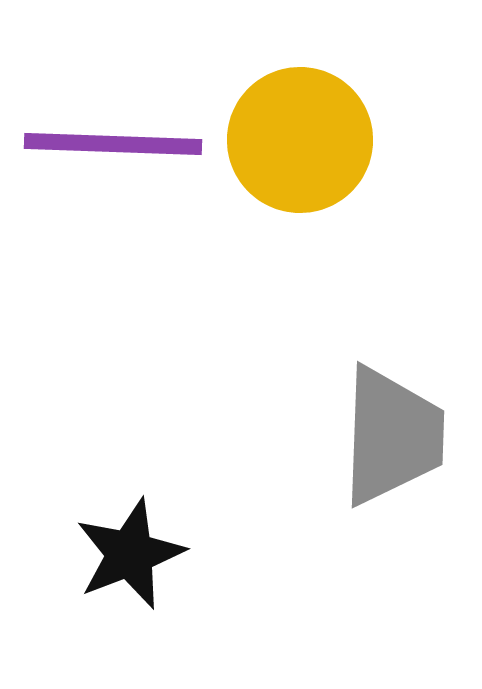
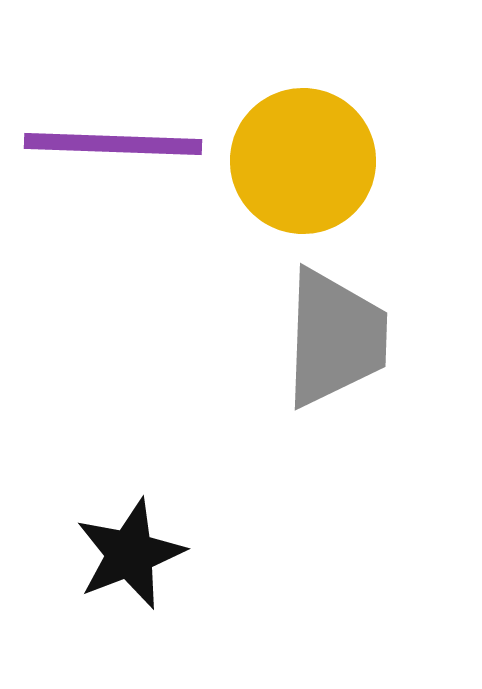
yellow circle: moved 3 px right, 21 px down
gray trapezoid: moved 57 px left, 98 px up
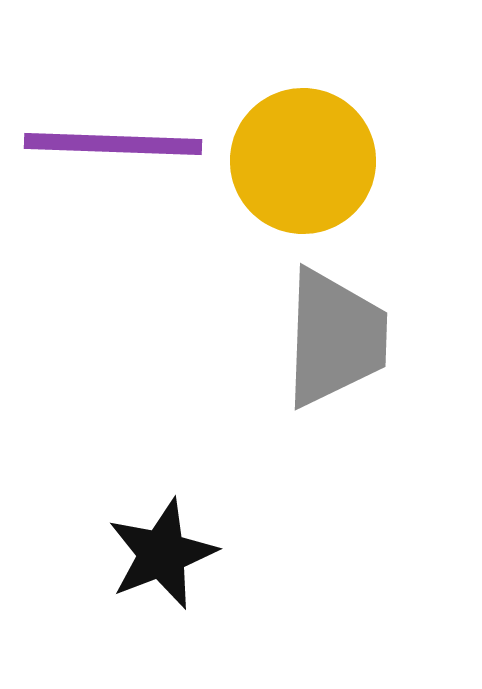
black star: moved 32 px right
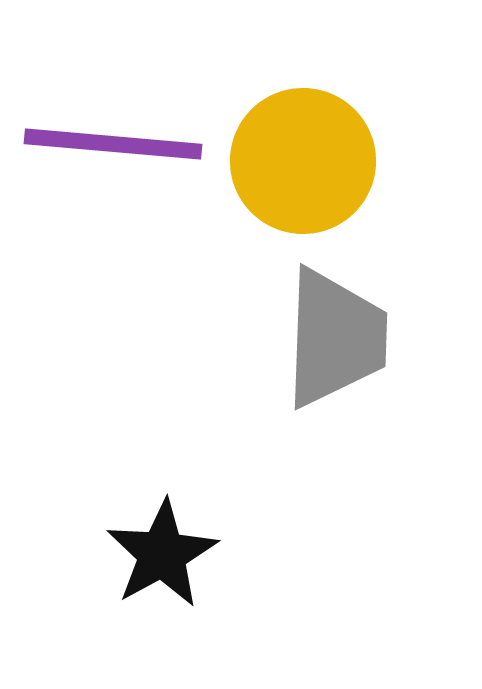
purple line: rotated 3 degrees clockwise
black star: rotated 8 degrees counterclockwise
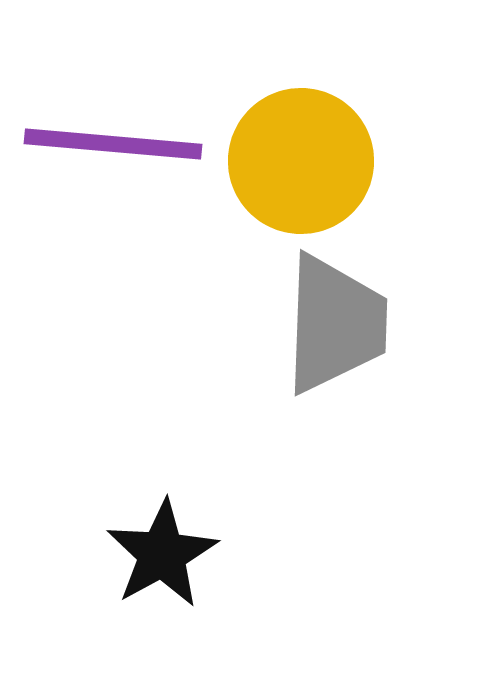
yellow circle: moved 2 px left
gray trapezoid: moved 14 px up
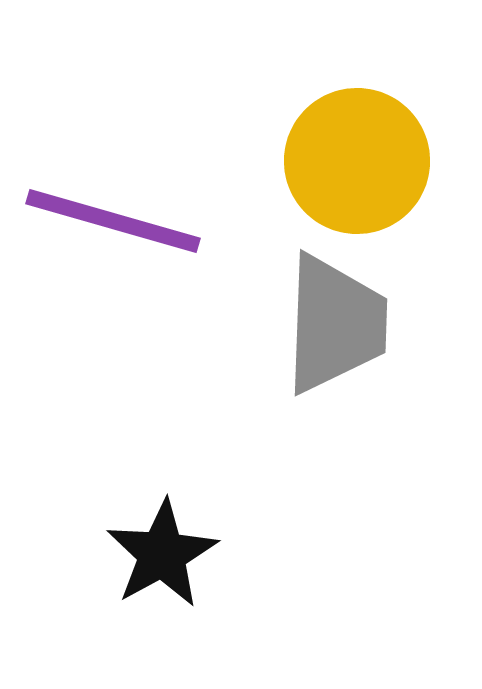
purple line: moved 77 px down; rotated 11 degrees clockwise
yellow circle: moved 56 px right
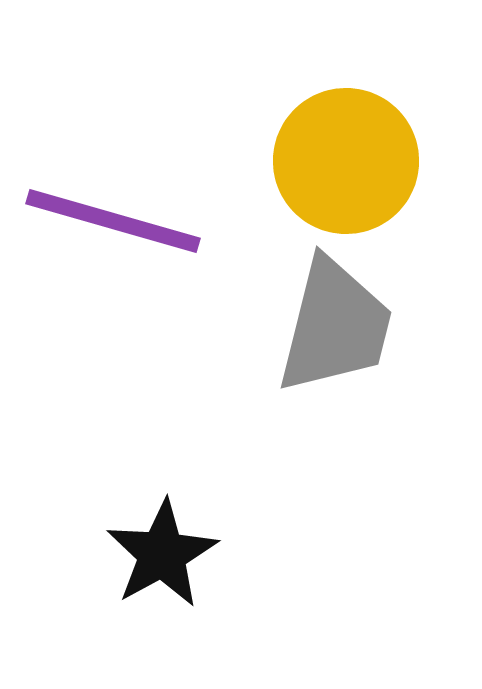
yellow circle: moved 11 px left
gray trapezoid: moved 2 px down; rotated 12 degrees clockwise
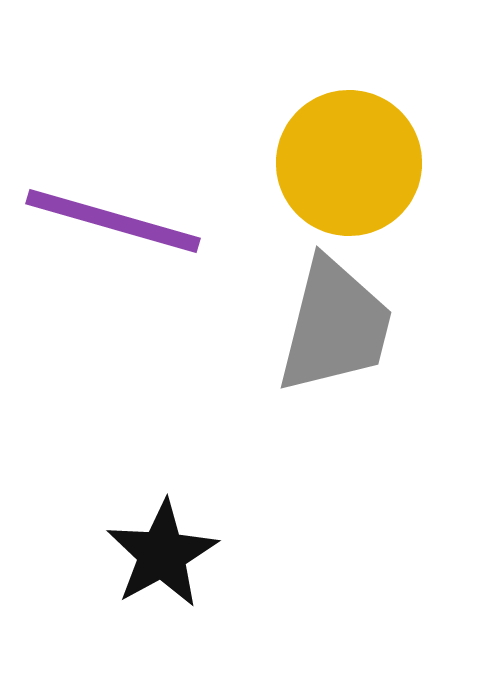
yellow circle: moved 3 px right, 2 px down
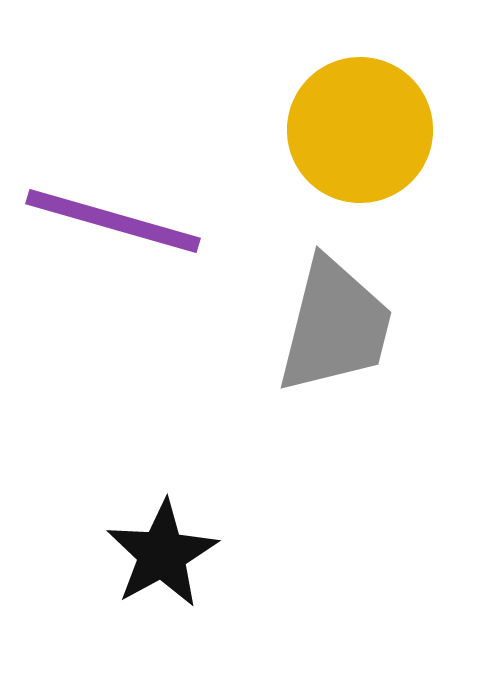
yellow circle: moved 11 px right, 33 px up
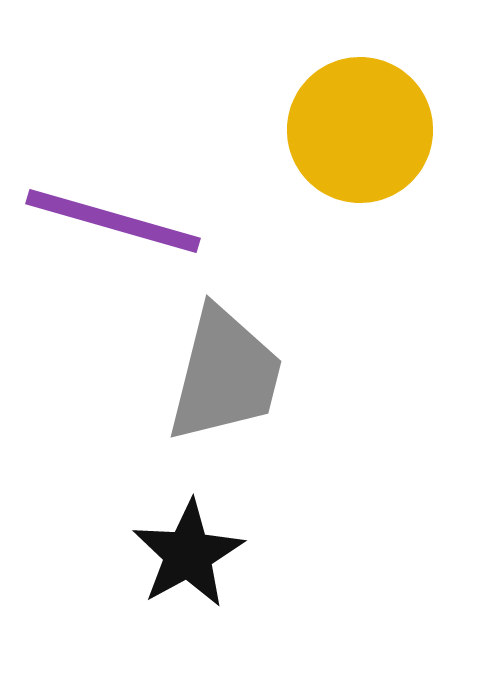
gray trapezoid: moved 110 px left, 49 px down
black star: moved 26 px right
